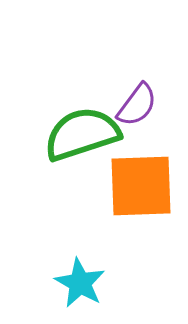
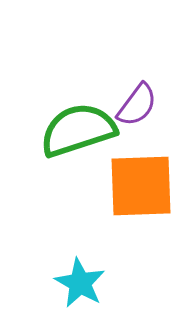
green semicircle: moved 4 px left, 4 px up
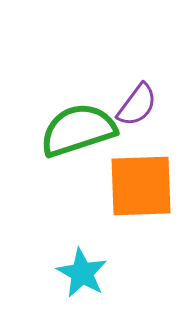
cyan star: moved 2 px right, 10 px up
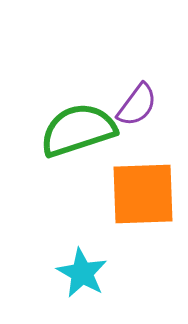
orange square: moved 2 px right, 8 px down
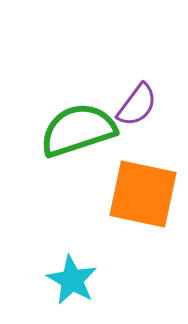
orange square: rotated 14 degrees clockwise
cyan star: moved 10 px left, 7 px down
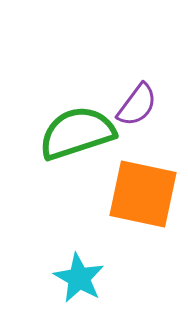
green semicircle: moved 1 px left, 3 px down
cyan star: moved 7 px right, 2 px up
